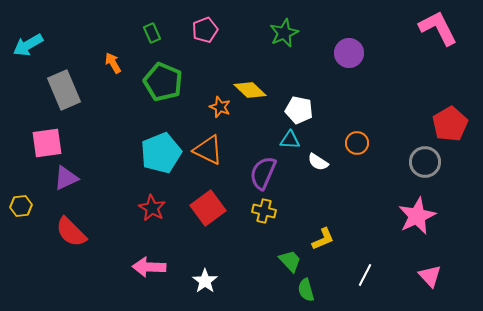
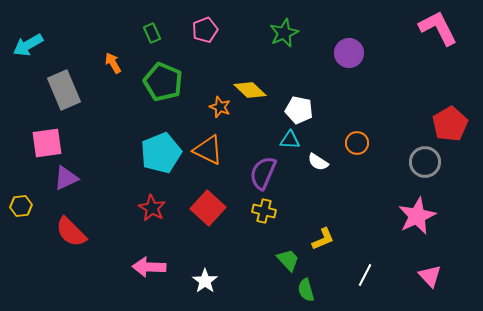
red square: rotated 12 degrees counterclockwise
green trapezoid: moved 2 px left, 1 px up
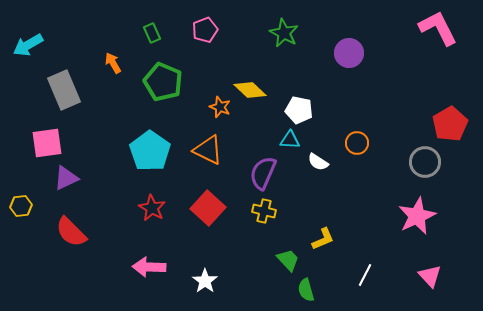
green star: rotated 20 degrees counterclockwise
cyan pentagon: moved 11 px left, 2 px up; rotated 15 degrees counterclockwise
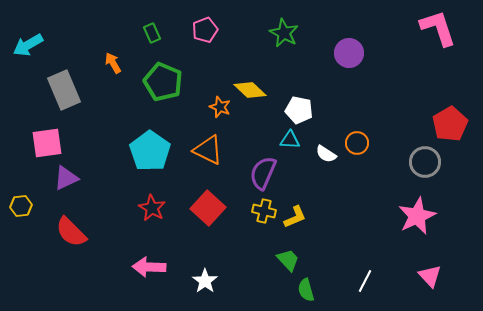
pink L-shape: rotated 9 degrees clockwise
white semicircle: moved 8 px right, 8 px up
yellow L-shape: moved 28 px left, 22 px up
white line: moved 6 px down
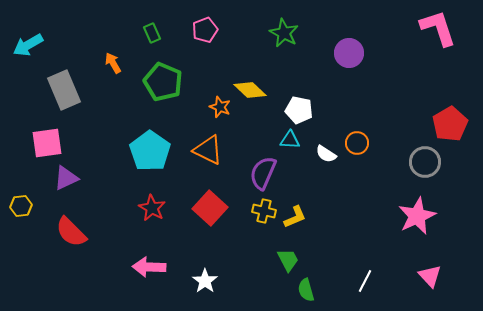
red square: moved 2 px right
green trapezoid: rotated 15 degrees clockwise
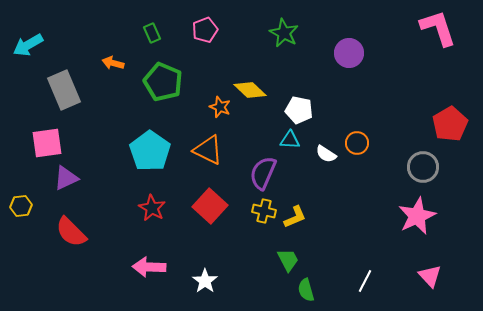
orange arrow: rotated 45 degrees counterclockwise
gray circle: moved 2 px left, 5 px down
red square: moved 2 px up
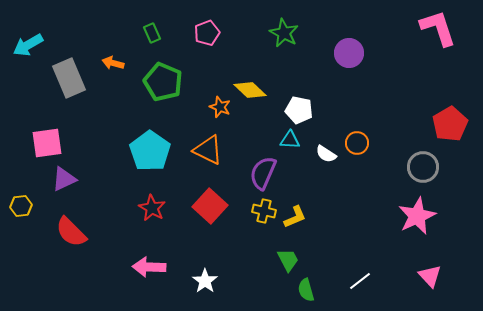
pink pentagon: moved 2 px right, 3 px down
gray rectangle: moved 5 px right, 12 px up
purple triangle: moved 2 px left, 1 px down
white line: moved 5 px left; rotated 25 degrees clockwise
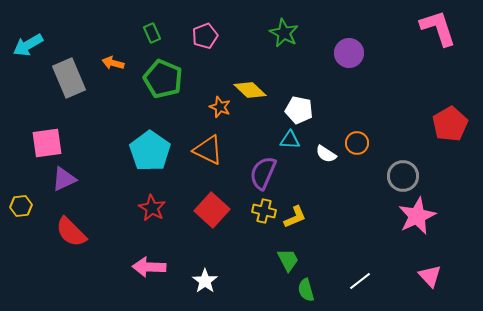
pink pentagon: moved 2 px left, 3 px down
green pentagon: moved 3 px up
gray circle: moved 20 px left, 9 px down
red square: moved 2 px right, 4 px down
